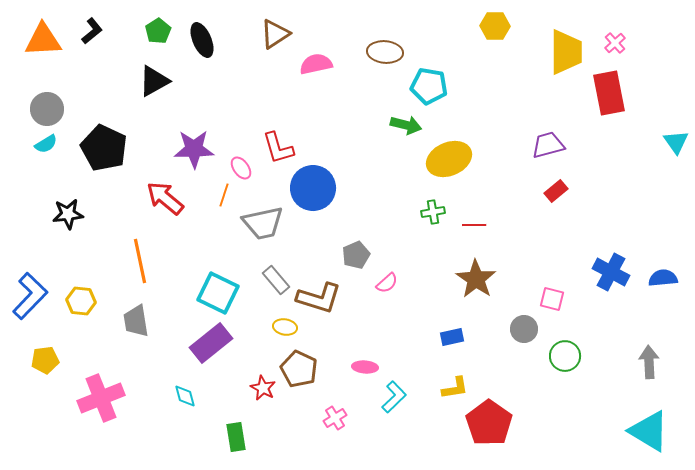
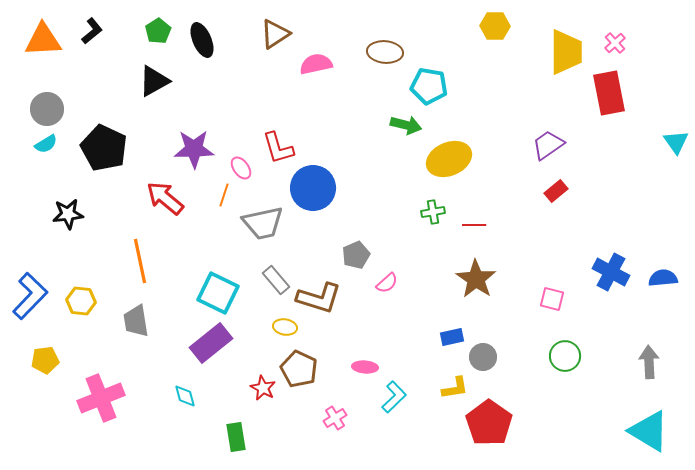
purple trapezoid at (548, 145): rotated 20 degrees counterclockwise
gray circle at (524, 329): moved 41 px left, 28 px down
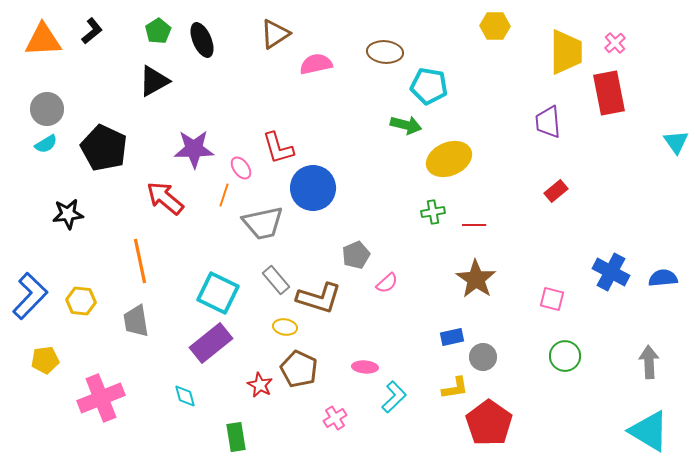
purple trapezoid at (548, 145): moved 23 px up; rotated 60 degrees counterclockwise
red star at (263, 388): moved 3 px left, 3 px up
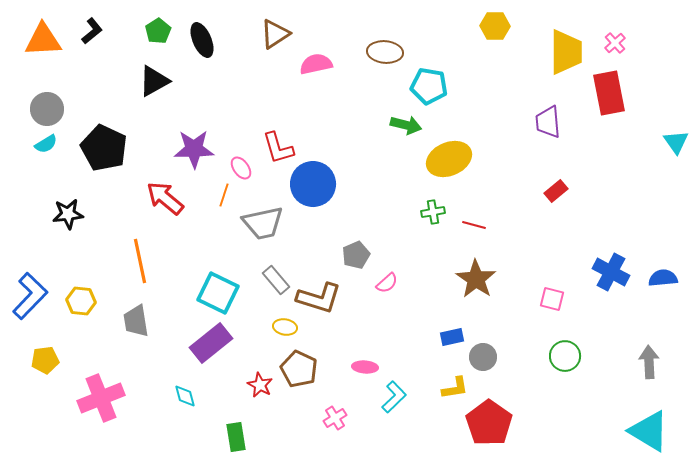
blue circle at (313, 188): moved 4 px up
red line at (474, 225): rotated 15 degrees clockwise
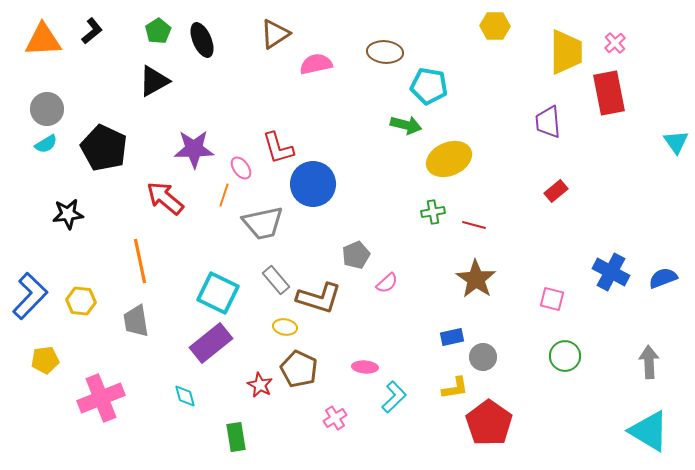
blue semicircle at (663, 278): rotated 16 degrees counterclockwise
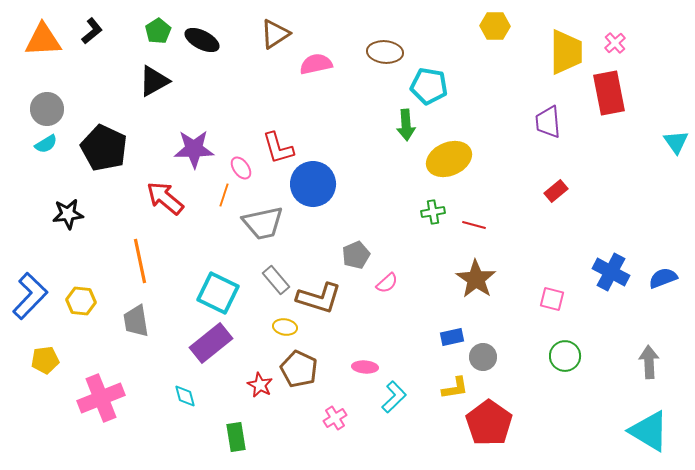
black ellipse at (202, 40): rotated 40 degrees counterclockwise
green arrow at (406, 125): rotated 72 degrees clockwise
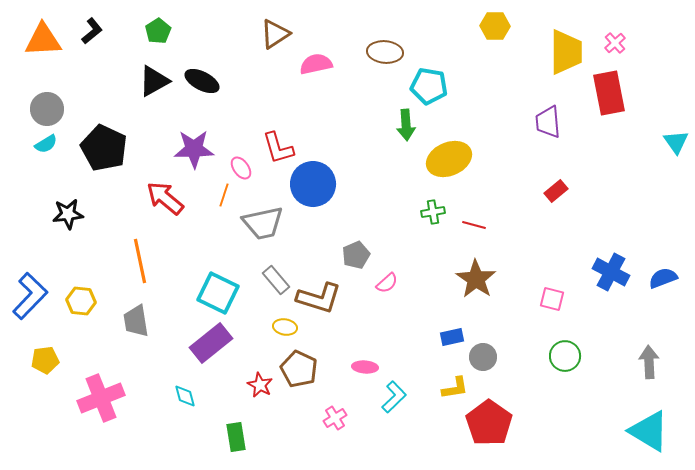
black ellipse at (202, 40): moved 41 px down
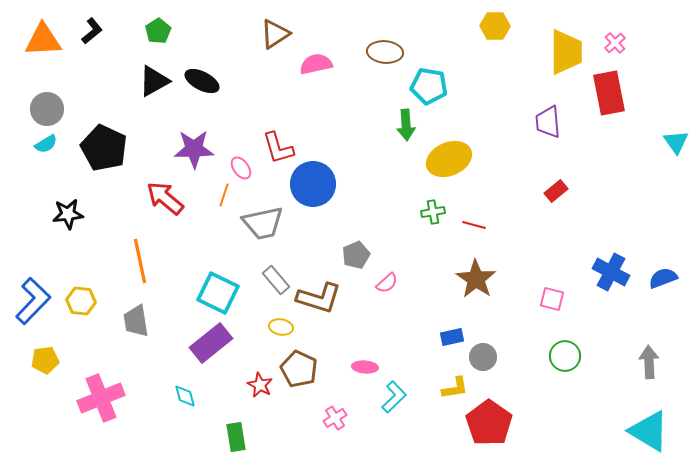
blue L-shape at (30, 296): moved 3 px right, 5 px down
yellow ellipse at (285, 327): moved 4 px left
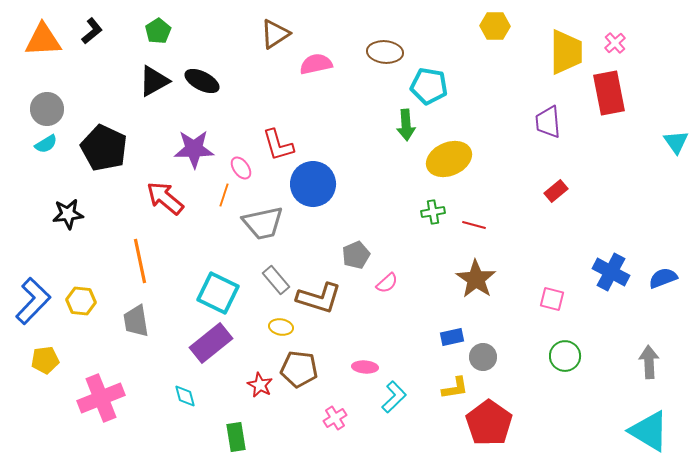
red L-shape at (278, 148): moved 3 px up
brown pentagon at (299, 369): rotated 18 degrees counterclockwise
